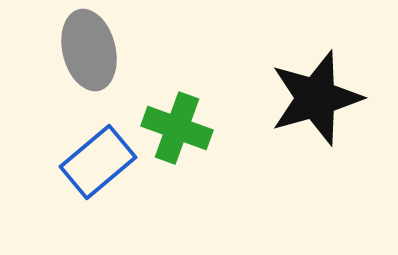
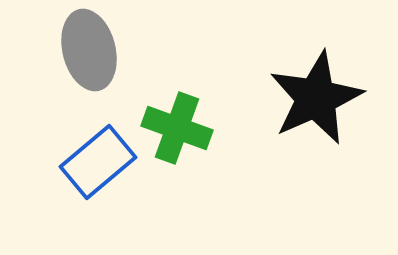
black star: rotated 8 degrees counterclockwise
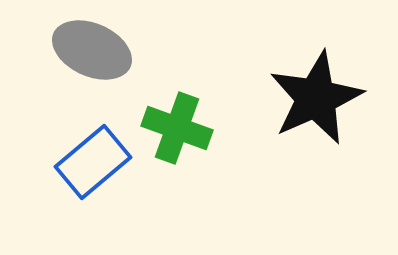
gray ellipse: moved 3 px right; rotated 52 degrees counterclockwise
blue rectangle: moved 5 px left
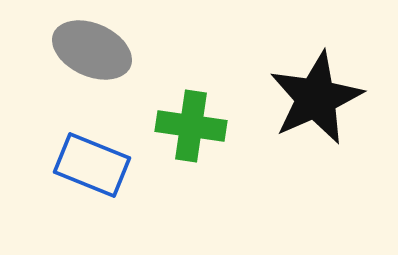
green cross: moved 14 px right, 2 px up; rotated 12 degrees counterclockwise
blue rectangle: moved 1 px left, 3 px down; rotated 62 degrees clockwise
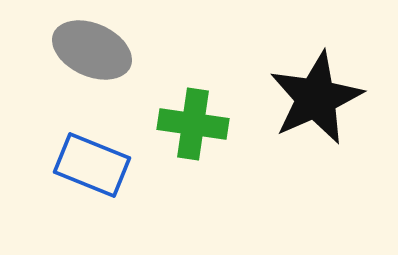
green cross: moved 2 px right, 2 px up
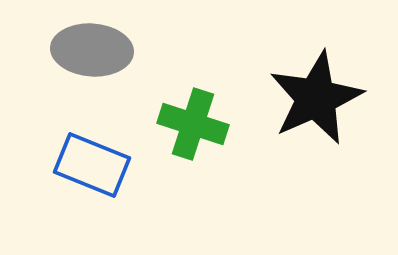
gray ellipse: rotated 20 degrees counterclockwise
green cross: rotated 10 degrees clockwise
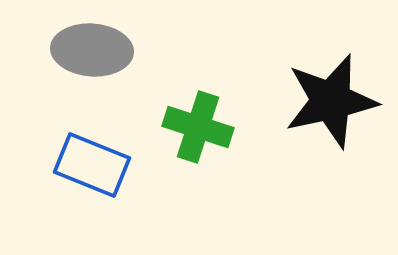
black star: moved 15 px right, 3 px down; rotated 12 degrees clockwise
green cross: moved 5 px right, 3 px down
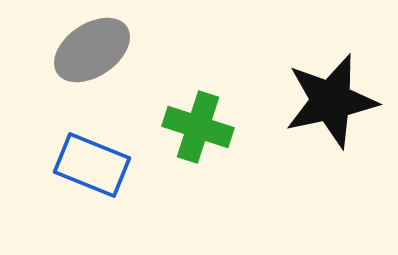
gray ellipse: rotated 38 degrees counterclockwise
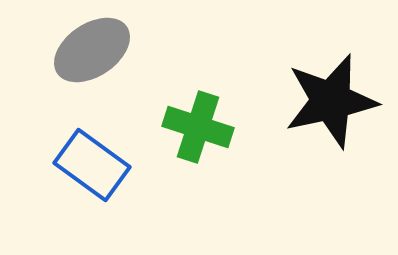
blue rectangle: rotated 14 degrees clockwise
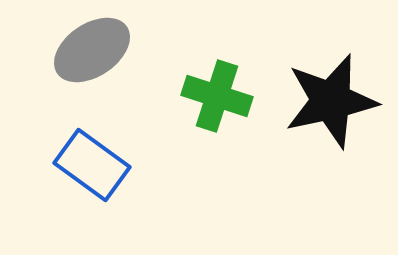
green cross: moved 19 px right, 31 px up
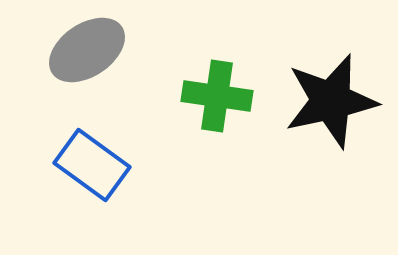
gray ellipse: moved 5 px left
green cross: rotated 10 degrees counterclockwise
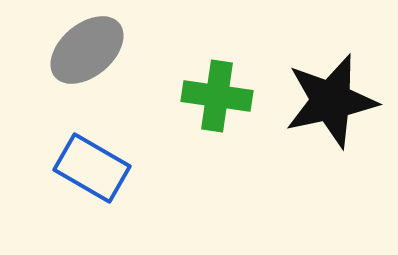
gray ellipse: rotated 6 degrees counterclockwise
blue rectangle: moved 3 px down; rotated 6 degrees counterclockwise
